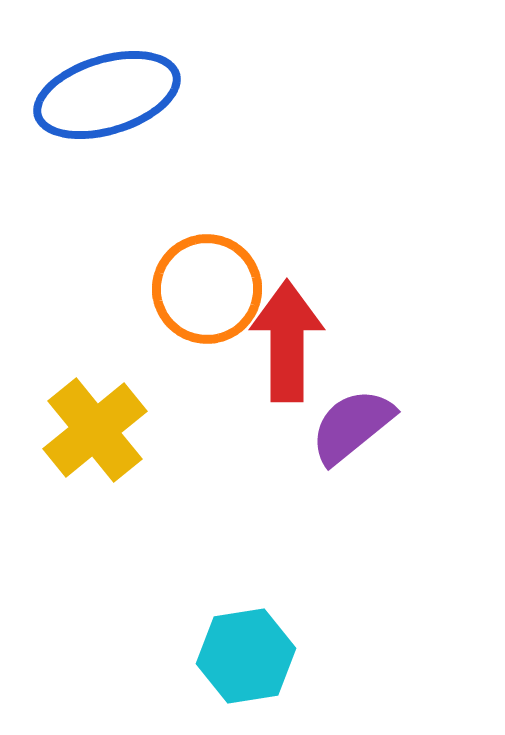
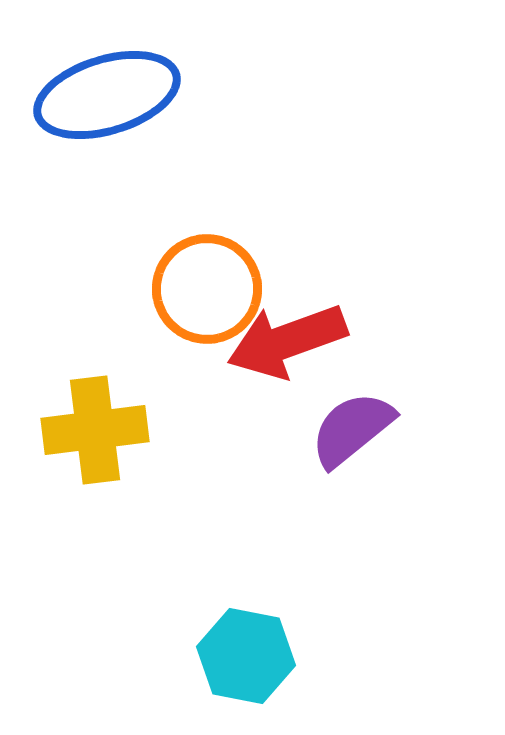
red arrow: rotated 110 degrees counterclockwise
purple semicircle: moved 3 px down
yellow cross: rotated 32 degrees clockwise
cyan hexagon: rotated 20 degrees clockwise
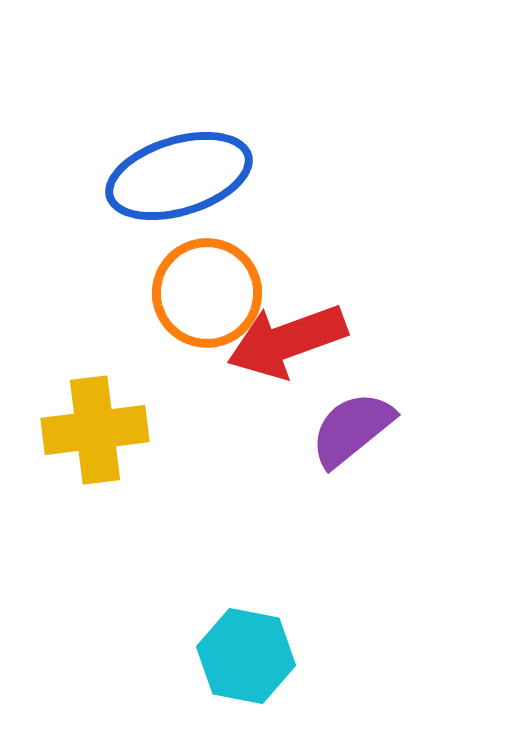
blue ellipse: moved 72 px right, 81 px down
orange circle: moved 4 px down
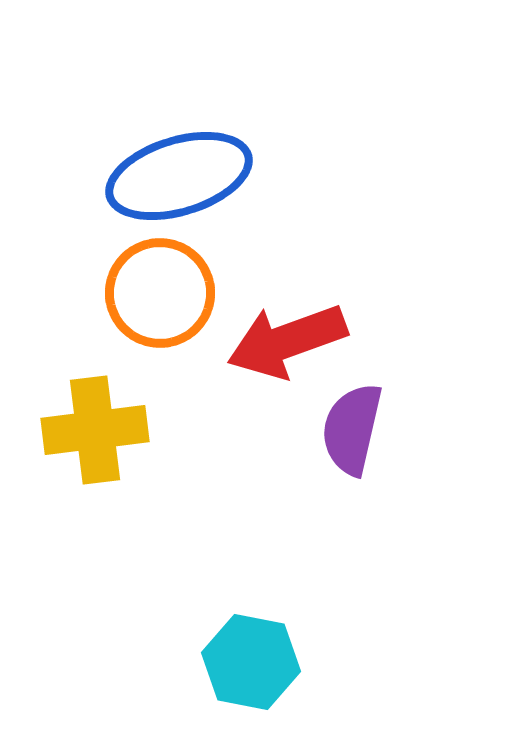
orange circle: moved 47 px left
purple semicircle: rotated 38 degrees counterclockwise
cyan hexagon: moved 5 px right, 6 px down
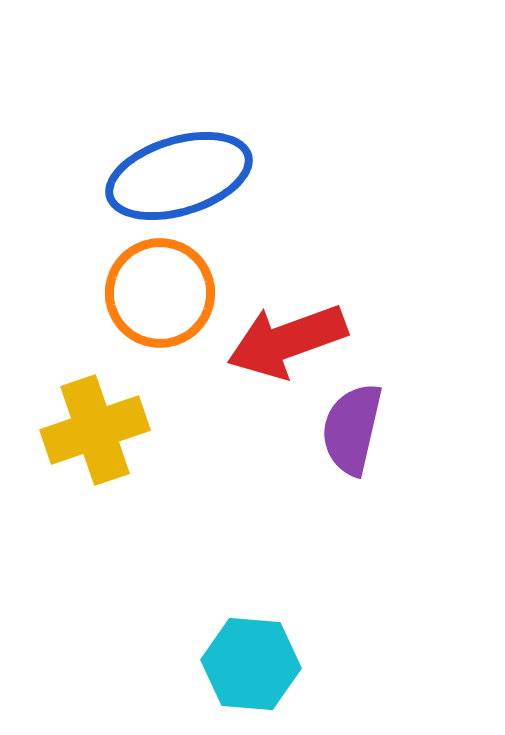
yellow cross: rotated 12 degrees counterclockwise
cyan hexagon: moved 2 px down; rotated 6 degrees counterclockwise
